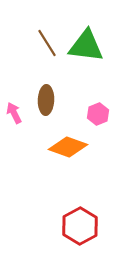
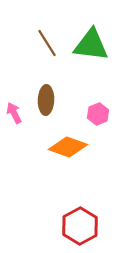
green triangle: moved 5 px right, 1 px up
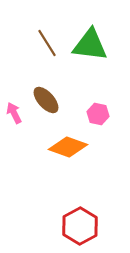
green triangle: moved 1 px left
brown ellipse: rotated 44 degrees counterclockwise
pink hexagon: rotated 25 degrees counterclockwise
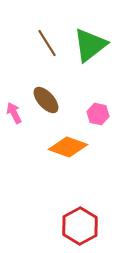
green triangle: rotated 45 degrees counterclockwise
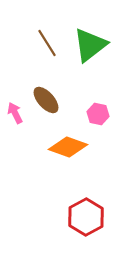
pink arrow: moved 1 px right
red hexagon: moved 6 px right, 9 px up
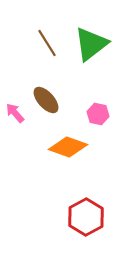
green triangle: moved 1 px right, 1 px up
pink arrow: rotated 15 degrees counterclockwise
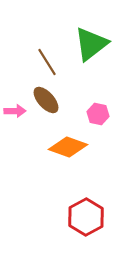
brown line: moved 19 px down
pink arrow: moved 2 px up; rotated 130 degrees clockwise
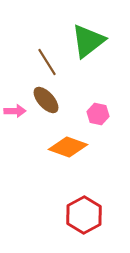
green triangle: moved 3 px left, 3 px up
red hexagon: moved 2 px left, 2 px up
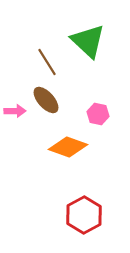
green triangle: rotated 39 degrees counterclockwise
